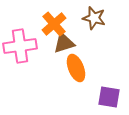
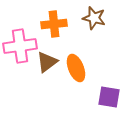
orange cross: rotated 35 degrees clockwise
brown triangle: moved 17 px left, 19 px down; rotated 20 degrees counterclockwise
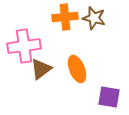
orange cross: moved 11 px right, 7 px up
pink cross: moved 4 px right
brown triangle: moved 6 px left, 7 px down
orange ellipse: moved 1 px right, 1 px down
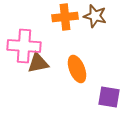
brown star: moved 1 px right, 2 px up
pink cross: rotated 12 degrees clockwise
brown triangle: moved 3 px left, 6 px up; rotated 25 degrees clockwise
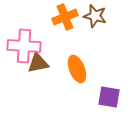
orange cross: rotated 15 degrees counterclockwise
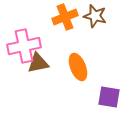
pink cross: rotated 16 degrees counterclockwise
orange ellipse: moved 1 px right, 2 px up
